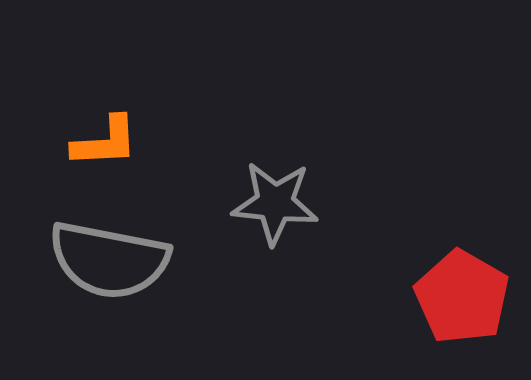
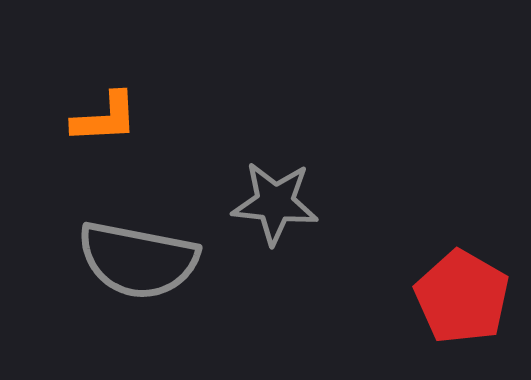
orange L-shape: moved 24 px up
gray semicircle: moved 29 px right
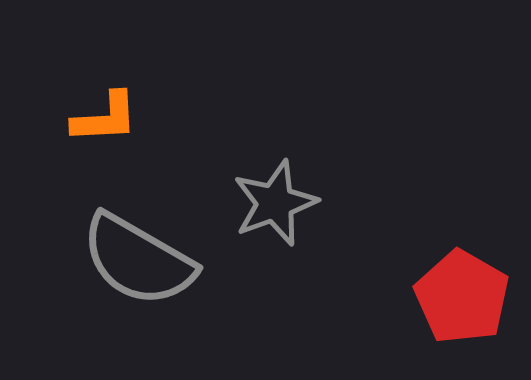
gray star: rotated 26 degrees counterclockwise
gray semicircle: rotated 19 degrees clockwise
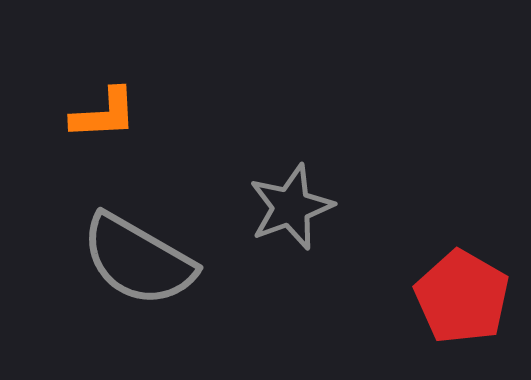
orange L-shape: moved 1 px left, 4 px up
gray star: moved 16 px right, 4 px down
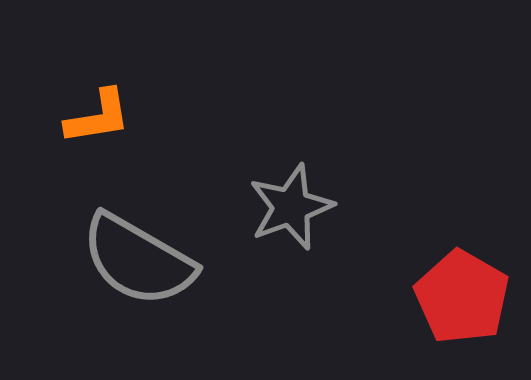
orange L-shape: moved 6 px left, 3 px down; rotated 6 degrees counterclockwise
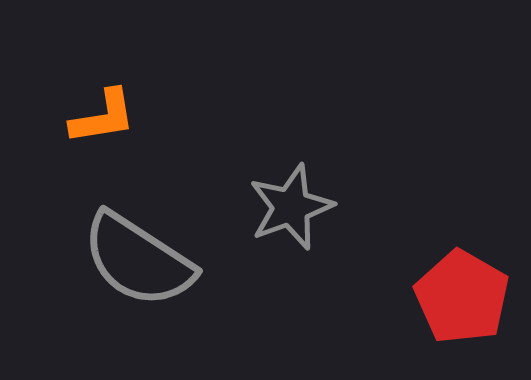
orange L-shape: moved 5 px right
gray semicircle: rotated 3 degrees clockwise
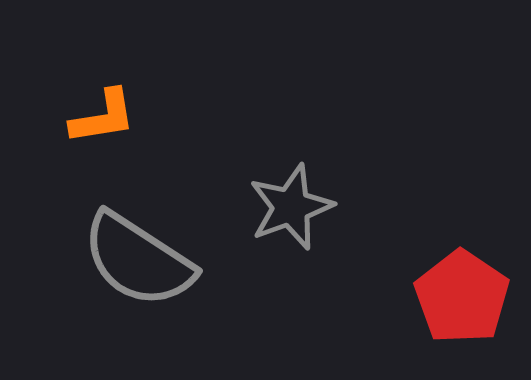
red pentagon: rotated 4 degrees clockwise
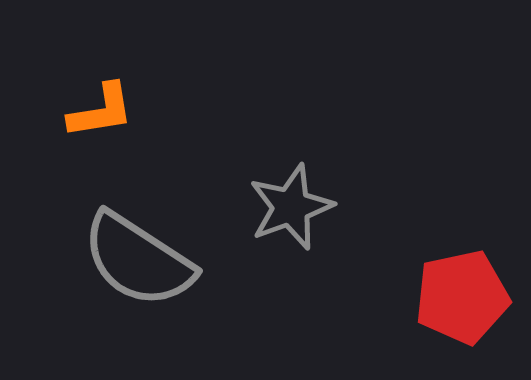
orange L-shape: moved 2 px left, 6 px up
red pentagon: rotated 26 degrees clockwise
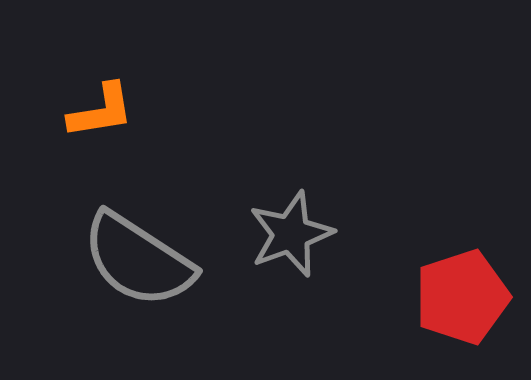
gray star: moved 27 px down
red pentagon: rotated 6 degrees counterclockwise
